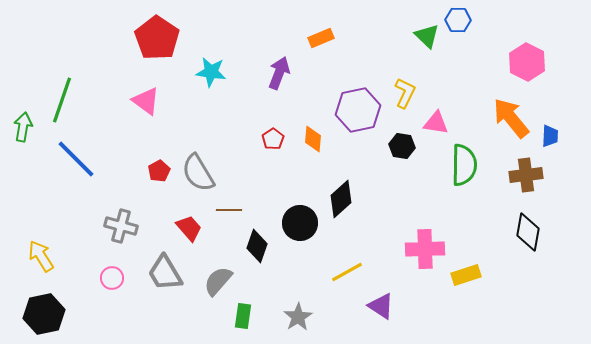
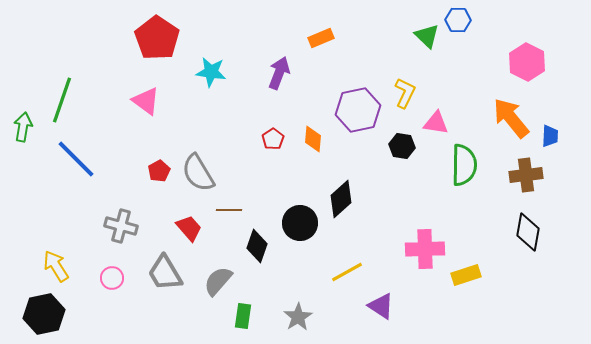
yellow arrow at (41, 256): moved 15 px right, 10 px down
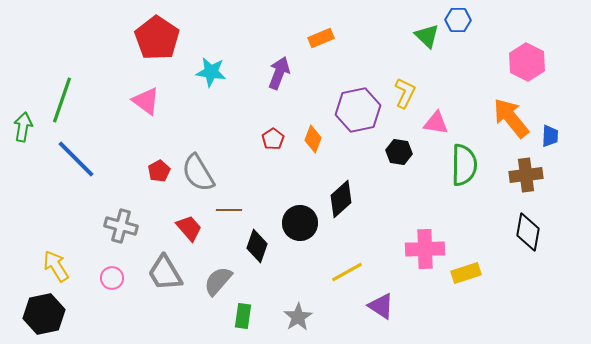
orange diamond at (313, 139): rotated 16 degrees clockwise
black hexagon at (402, 146): moved 3 px left, 6 px down
yellow rectangle at (466, 275): moved 2 px up
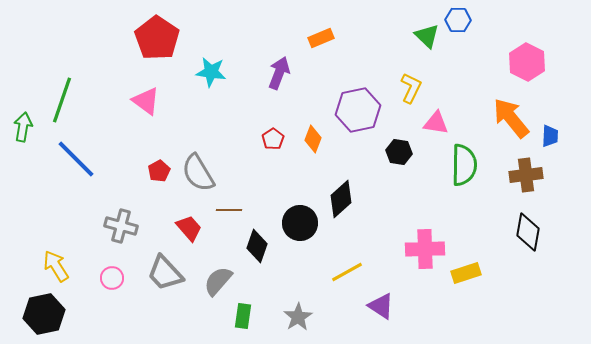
yellow L-shape at (405, 93): moved 6 px right, 5 px up
gray trapezoid at (165, 273): rotated 12 degrees counterclockwise
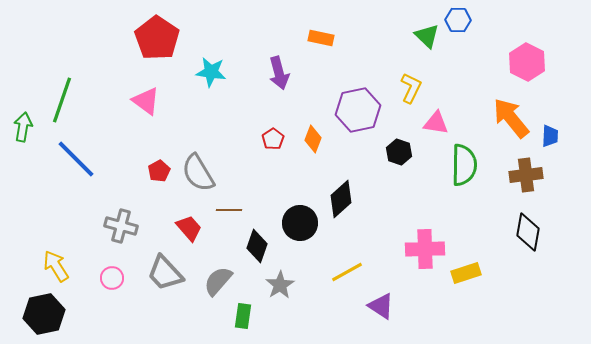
orange rectangle at (321, 38): rotated 35 degrees clockwise
purple arrow at (279, 73): rotated 144 degrees clockwise
black hexagon at (399, 152): rotated 10 degrees clockwise
gray star at (298, 317): moved 18 px left, 32 px up
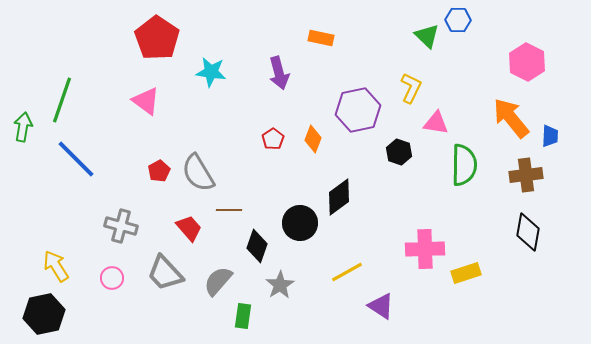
black diamond at (341, 199): moved 2 px left, 2 px up; rotated 6 degrees clockwise
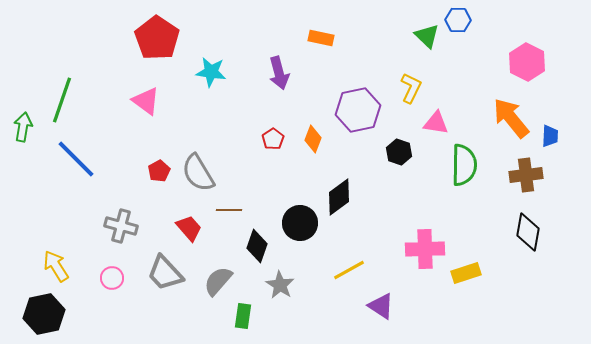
yellow line at (347, 272): moved 2 px right, 2 px up
gray star at (280, 285): rotated 8 degrees counterclockwise
